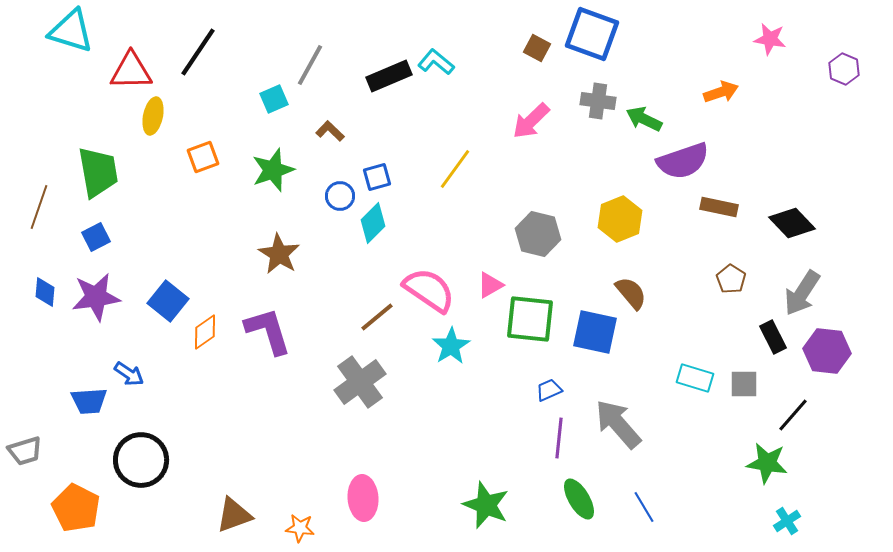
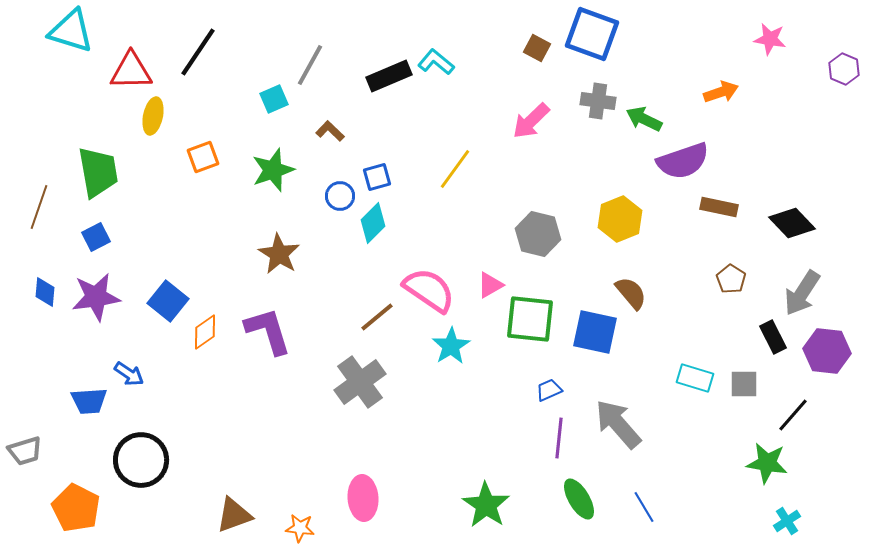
green star at (486, 505): rotated 12 degrees clockwise
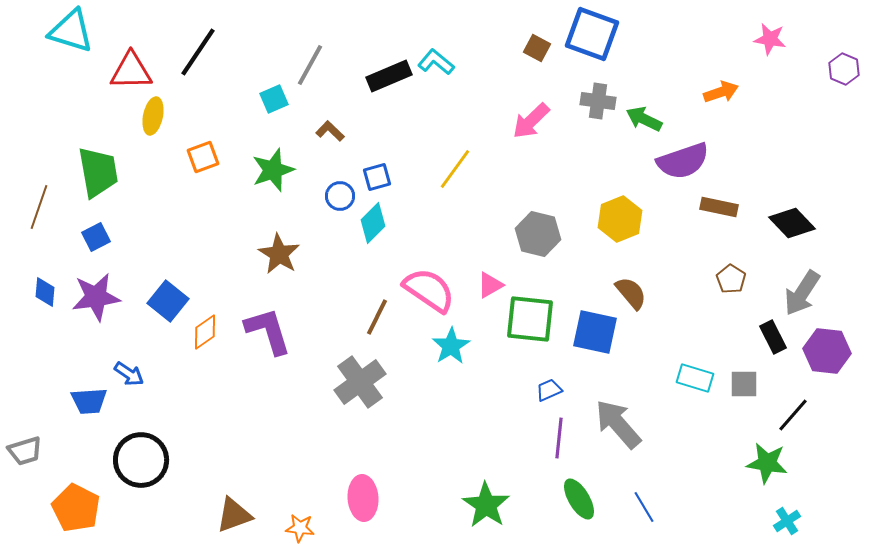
brown line at (377, 317): rotated 24 degrees counterclockwise
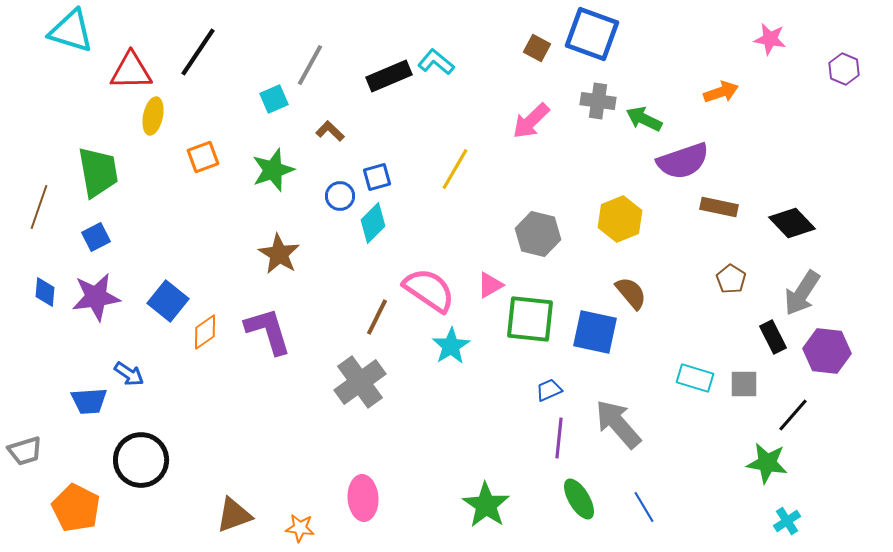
yellow line at (455, 169): rotated 6 degrees counterclockwise
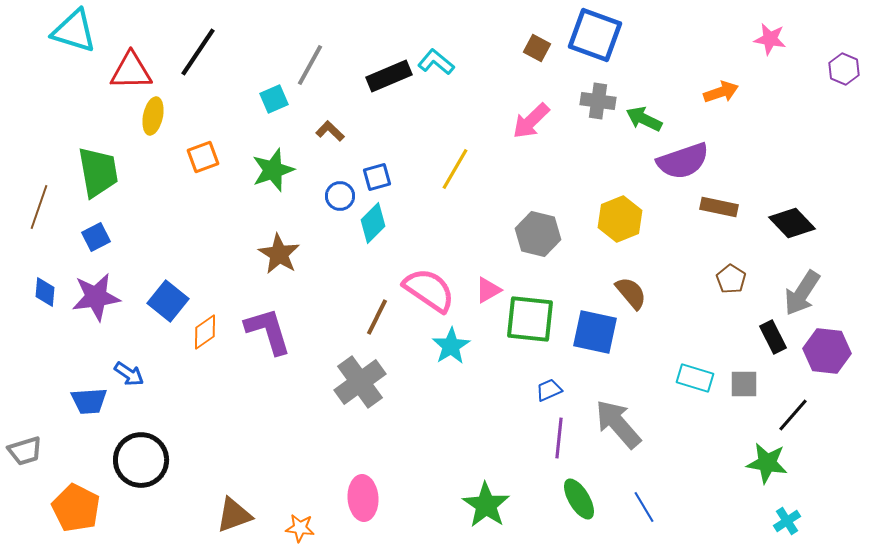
cyan triangle at (71, 31): moved 3 px right
blue square at (592, 34): moved 3 px right, 1 px down
pink triangle at (490, 285): moved 2 px left, 5 px down
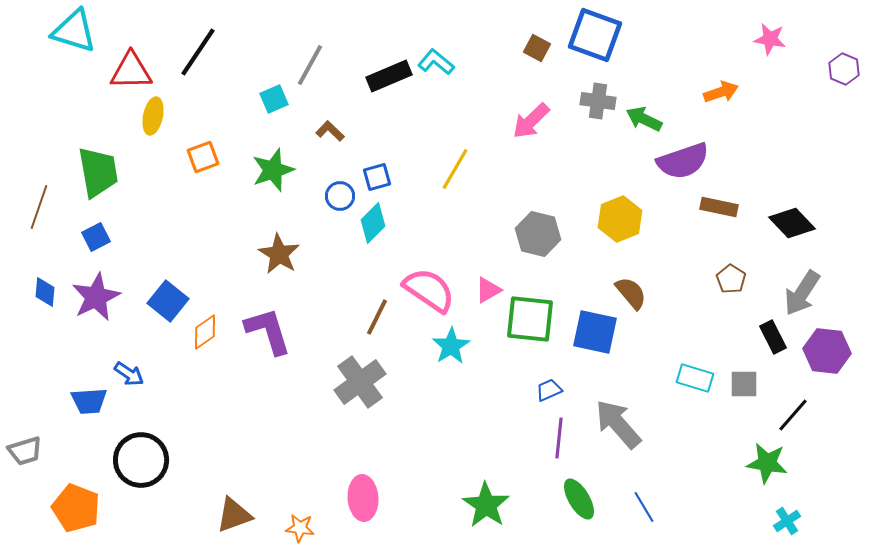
purple star at (96, 297): rotated 18 degrees counterclockwise
orange pentagon at (76, 508): rotated 6 degrees counterclockwise
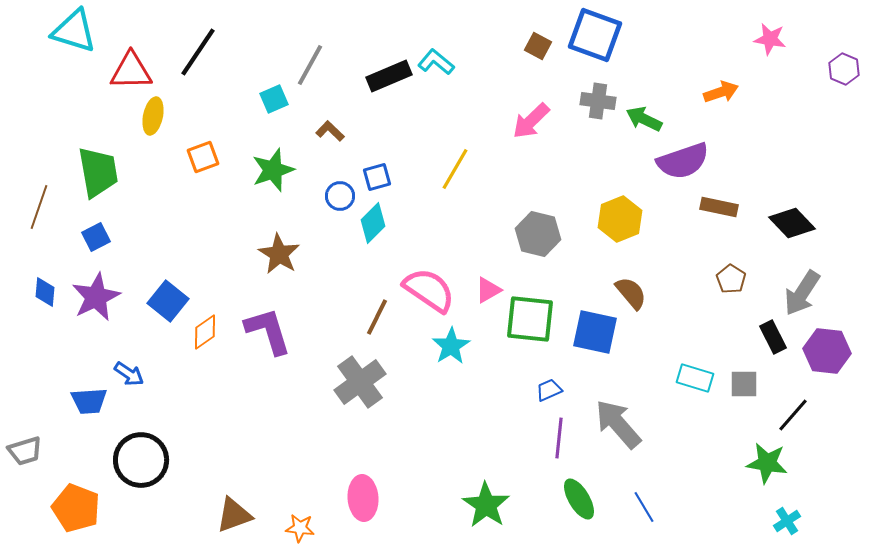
brown square at (537, 48): moved 1 px right, 2 px up
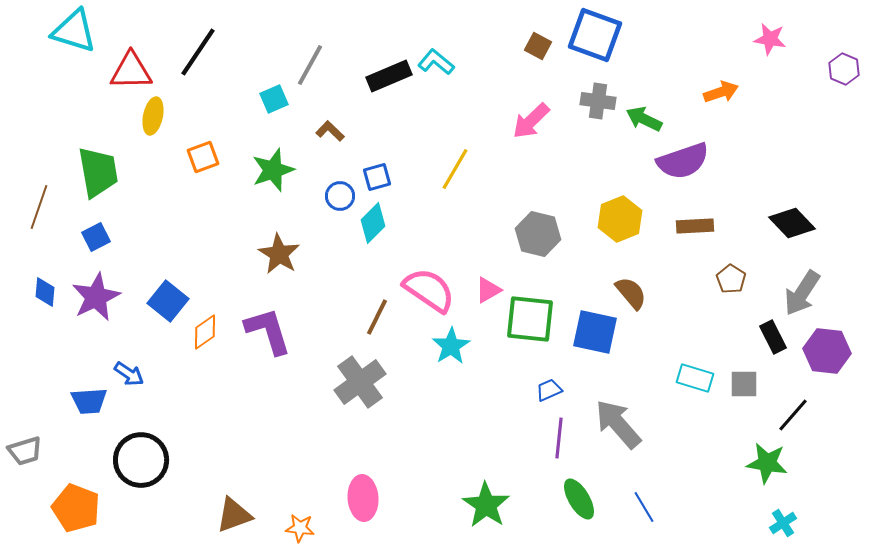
brown rectangle at (719, 207): moved 24 px left, 19 px down; rotated 15 degrees counterclockwise
cyan cross at (787, 521): moved 4 px left, 2 px down
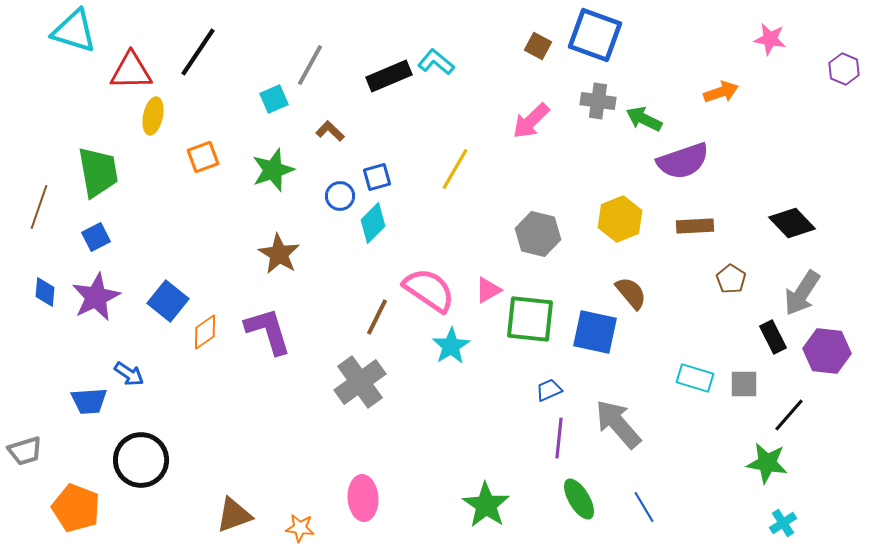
black line at (793, 415): moved 4 px left
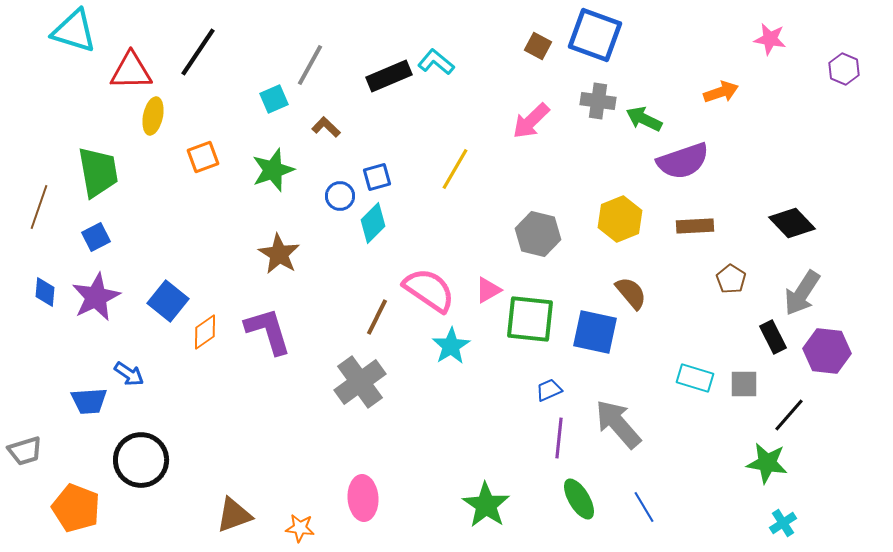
brown L-shape at (330, 131): moved 4 px left, 4 px up
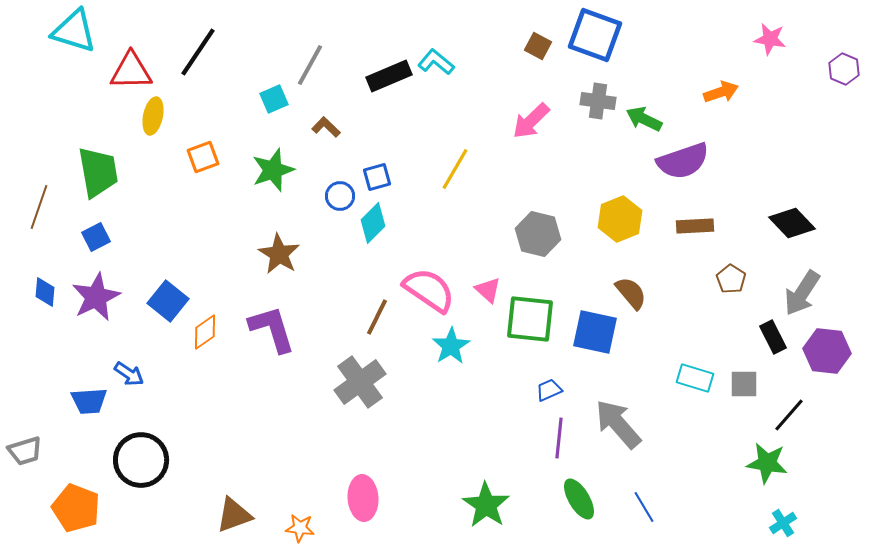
pink triangle at (488, 290): rotated 48 degrees counterclockwise
purple L-shape at (268, 331): moved 4 px right, 2 px up
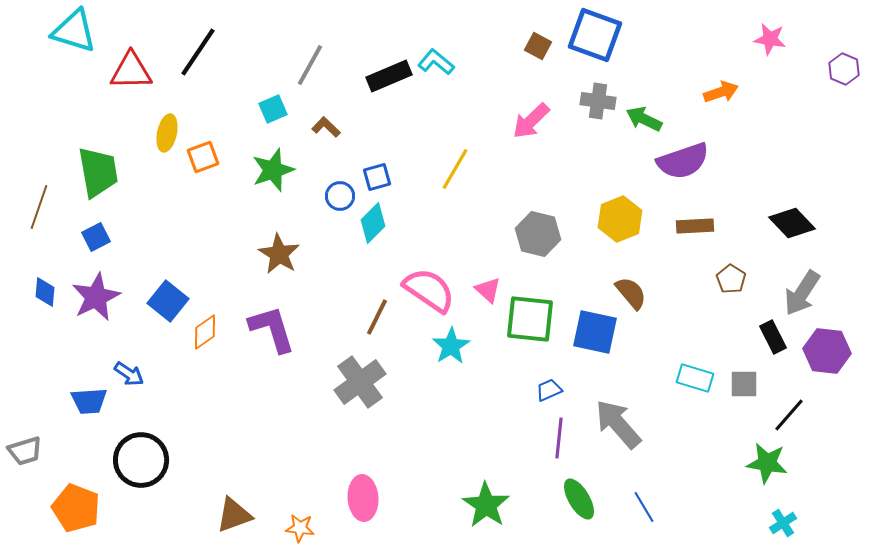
cyan square at (274, 99): moved 1 px left, 10 px down
yellow ellipse at (153, 116): moved 14 px right, 17 px down
